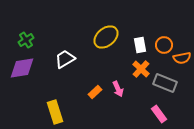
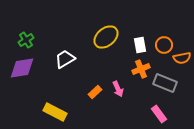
orange cross: rotated 24 degrees clockwise
yellow rectangle: rotated 45 degrees counterclockwise
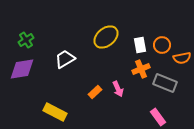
orange circle: moved 2 px left
purple diamond: moved 1 px down
pink rectangle: moved 1 px left, 3 px down
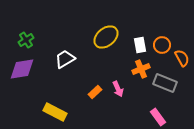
orange semicircle: rotated 108 degrees counterclockwise
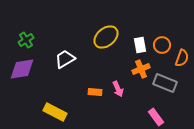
orange semicircle: rotated 48 degrees clockwise
orange rectangle: rotated 48 degrees clockwise
pink rectangle: moved 2 px left
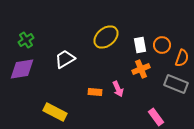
gray rectangle: moved 11 px right, 1 px down
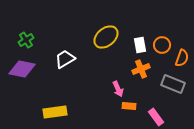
purple diamond: rotated 20 degrees clockwise
gray rectangle: moved 3 px left
orange rectangle: moved 34 px right, 14 px down
yellow rectangle: rotated 35 degrees counterclockwise
